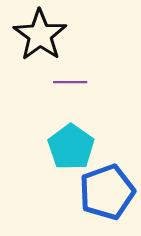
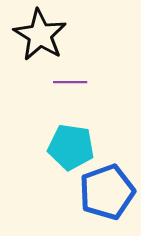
black star: rotated 4 degrees counterclockwise
cyan pentagon: rotated 27 degrees counterclockwise
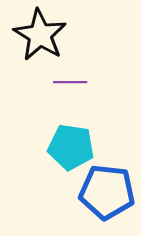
blue pentagon: rotated 26 degrees clockwise
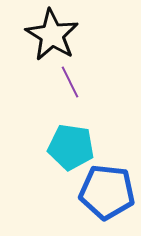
black star: moved 12 px right
purple line: rotated 64 degrees clockwise
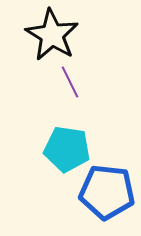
cyan pentagon: moved 4 px left, 2 px down
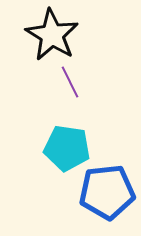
cyan pentagon: moved 1 px up
blue pentagon: rotated 12 degrees counterclockwise
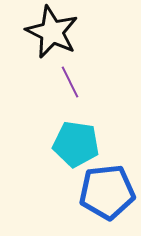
black star: moved 3 px up; rotated 6 degrees counterclockwise
cyan pentagon: moved 9 px right, 4 px up
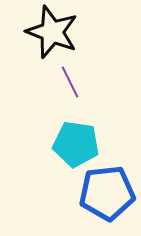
black star: rotated 4 degrees counterclockwise
blue pentagon: moved 1 px down
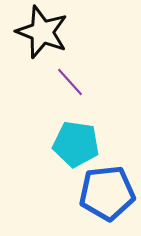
black star: moved 10 px left
purple line: rotated 16 degrees counterclockwise
